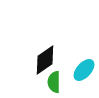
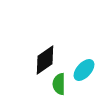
green semicircle: moved 5 px right, 2 px down
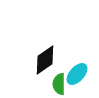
cyan ellipse: moved 7 px left, 4 px down
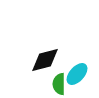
black diamond: rotated 20 degrees clockwise
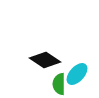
black diamond: rotated 48 degrees clockwise
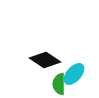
cyan ellipse: moved 3 px left
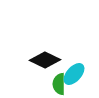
black diamond: rotated 8 degrees counterclockwise
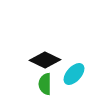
green semicircle: moved 14 px left
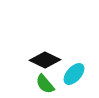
green semicircle: rotated 40 degrees counterclockwise
